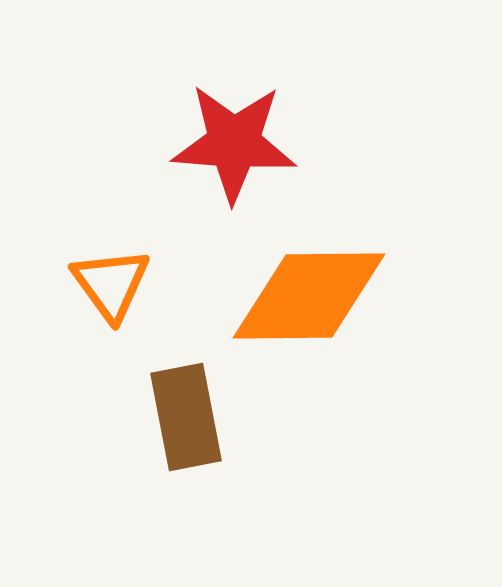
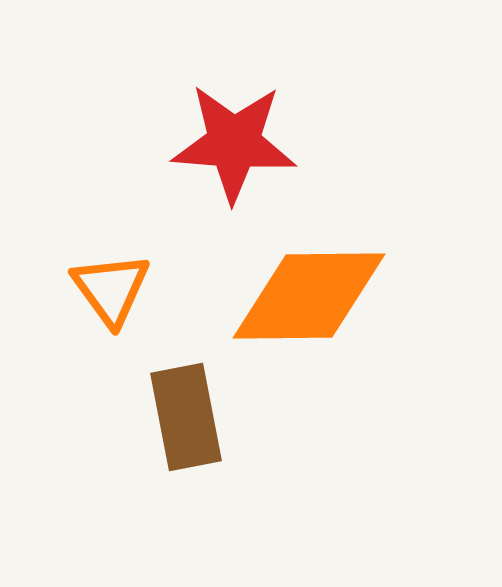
orange triangle: moved 5 px down
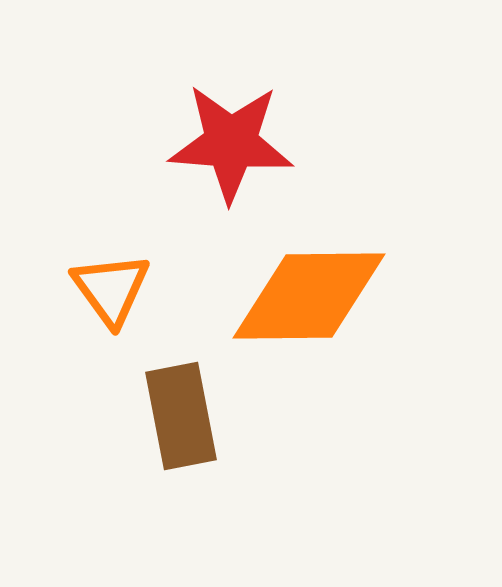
red star: moved 3 px left
brown rectangle: moved 5 px left, 1 px up
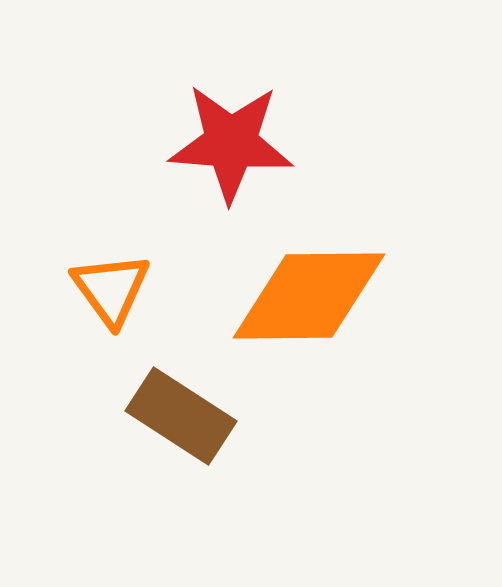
brown rectangle: rotated 46 degrees counterclockwise
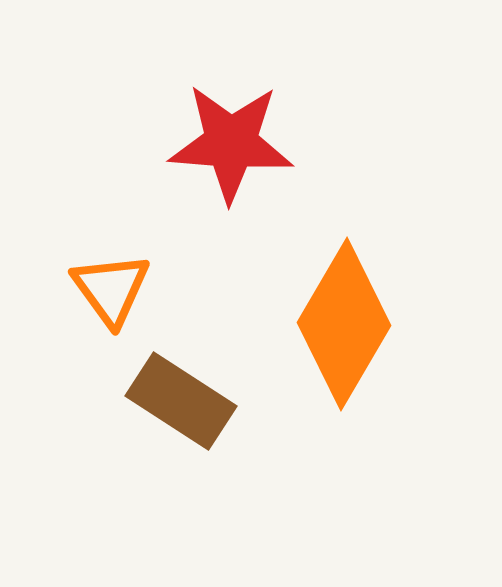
orange diamond: moved 35 px right, 28 px down; rotated 59 degrees counterclockwise
brown rectangle: moved 15 px up
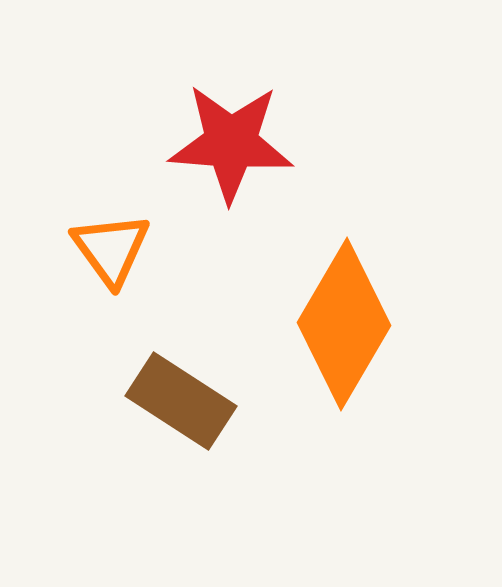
orange triangle: moved 40 px up
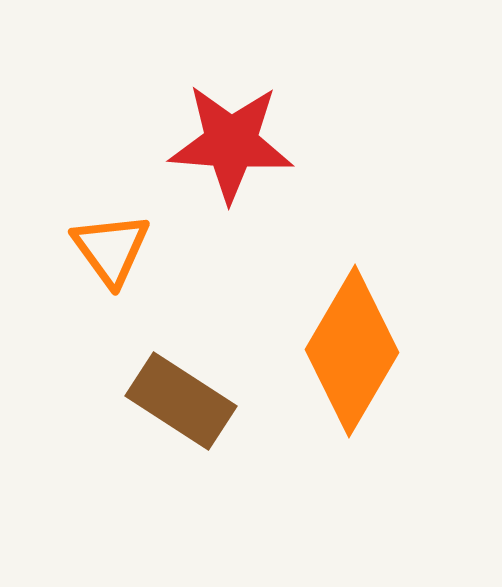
orange diamond: moved 8 px right, 27 px down
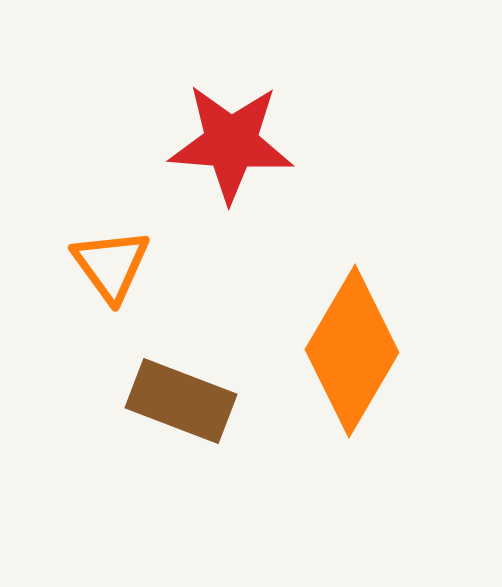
orange triangle: moved 16 px down
brown rectangle: rotated 12 degrees counterclockwise
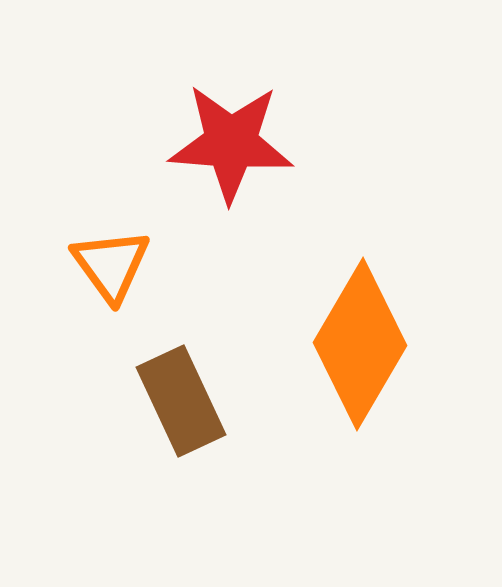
orange diamond: moved 8 px right, 7 px up
brown rectangle: rotated 44 degrees clockwise
